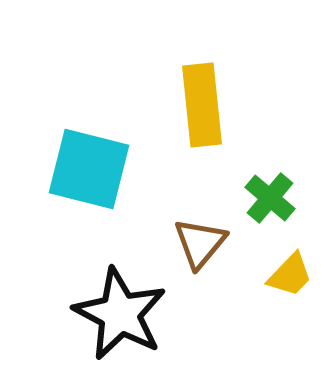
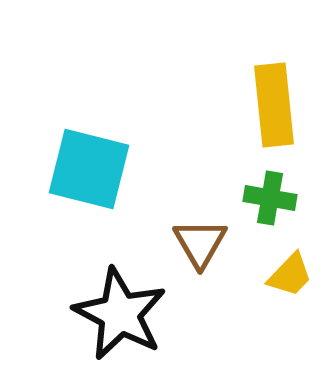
yellow rectangle: moved 72 px right
green cross: rotated 30 degrees counterclockwise
brown triangle: rotated 10 degrees counterclockwise
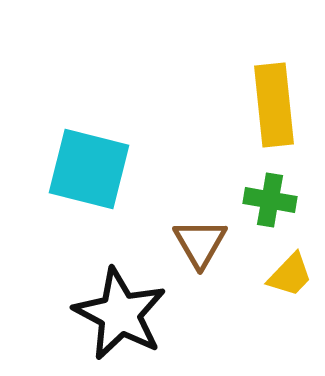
green cross: moved 2 px down
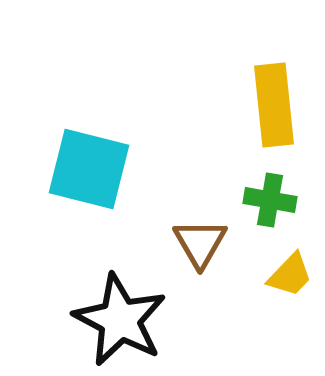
black star: moved 6 px down
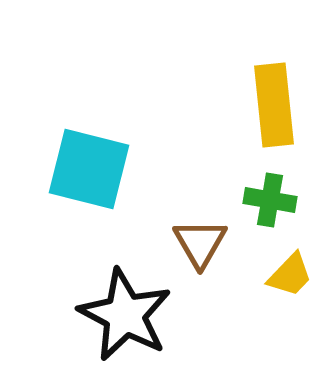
black star: moved 5 px right, 5 px up
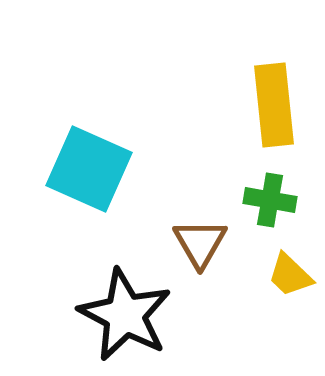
cyan square: rotated 10 degrees clockwise
yellow trapezoid: rotated 90 degrees clockwise
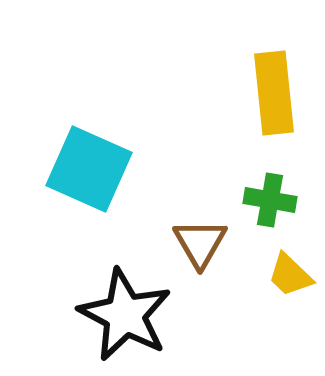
yellow rectangle: moved 12 px up
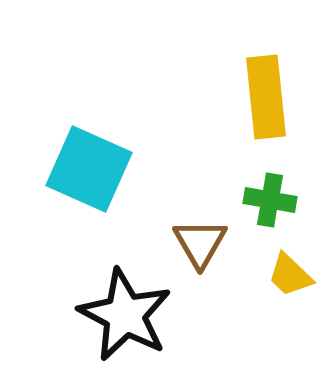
yellow rectangle: moved 8 px left, 4 px down
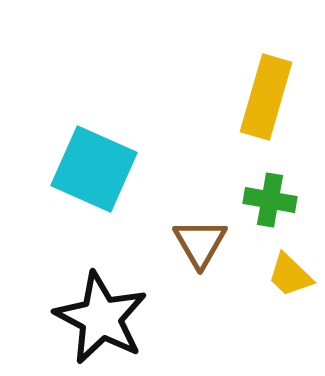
yellow rectangle: rotated 22 degrees clockwise
cyan square: moved 5 px right
black star: moved 24 px left, 3 px down
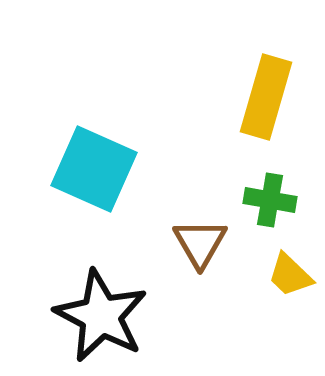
black star: moved 2 px up
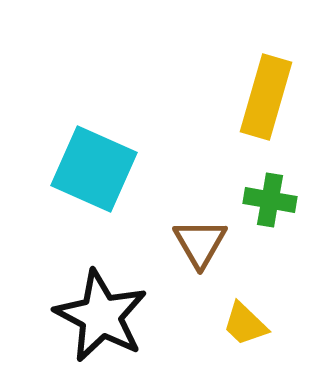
yellow trapezoid: moved 45 px left, 49 px down
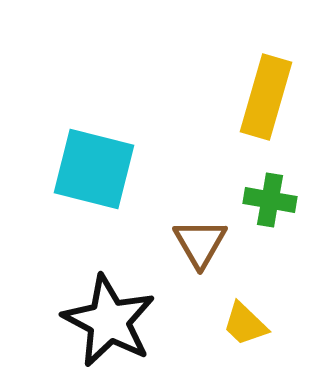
cyan square: rotated 10 degrees counterclockwise
black star: moved 8 px right, 5 px down
